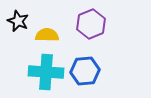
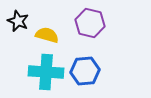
purple hexagon: moved 1 px left, 1 px up; rotated 24 degrees counterclockwise
yellow semicircle: rotated 15 degrees clockwise
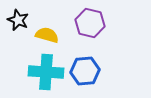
black star: moved 1 px up
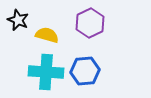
purple hexagon: rotated 20 degrees clockwise
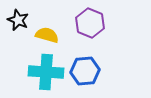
purple hexagon: rotated 12 degrees counterclockwise
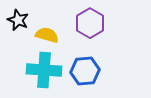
purple hexagon: rotated 8 degrees clockwise
cyan cross: moved 2 px left, 2 px up
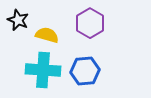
cyan cross: moved 1 px left
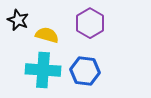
blue hexagon: rotated 12 degrees clockwise
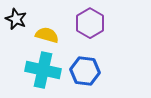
black star: moved 2 px left, 1 px up
cyan cross: rotated 8 degrees clockwise
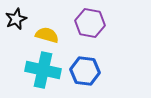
black star: rotated 25 degrees clockwise
purple hexagon: rotated 20 degrees counterclockwise
